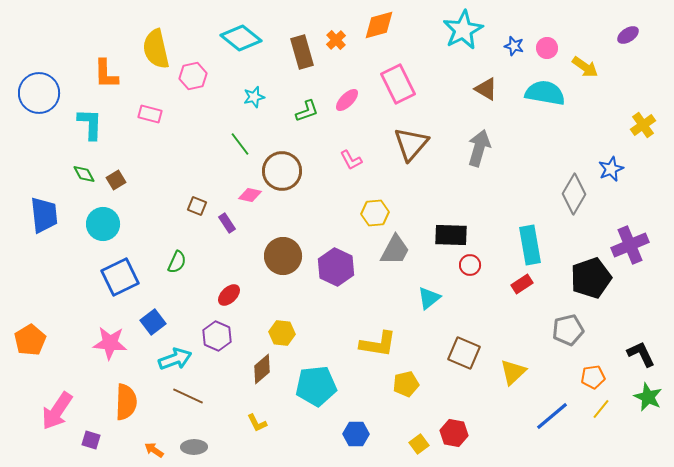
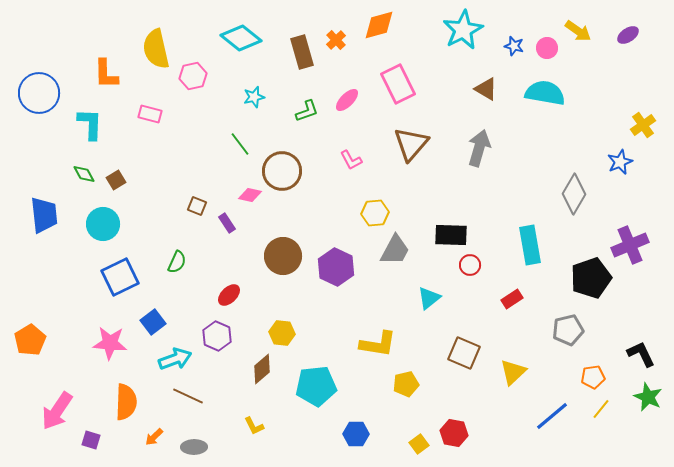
yellow arrow at (585, 67): moved 7 px left, 36 px up
blue star at (611, 169): moved 9 px right, 7 px up
red rectangle at (522, 284): moved 10 px left, 15 px down
yellow L-shape at (257, 423): moved 3 px left, 3 px down
orange arrow at (154, 450): moved 13 px up; rotated 78 degrees counterclockwise
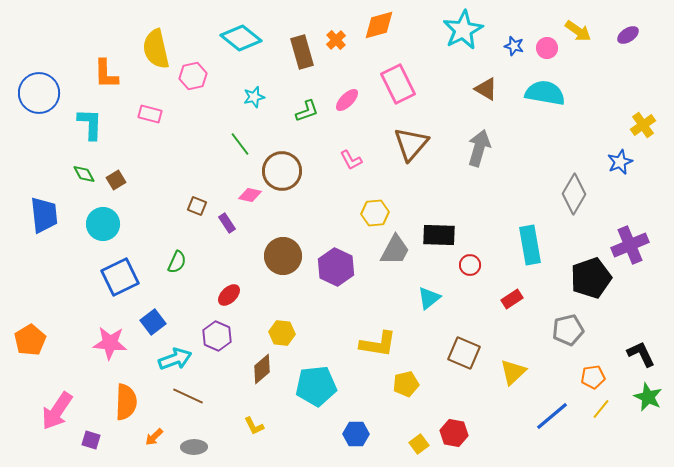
black rectangle at (451, 235): moved 12 px left
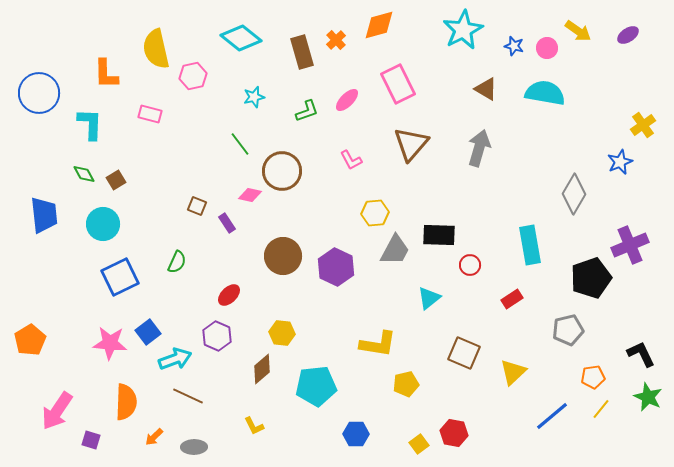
blue square at (153, 322): moved 5 px left, 10 px down
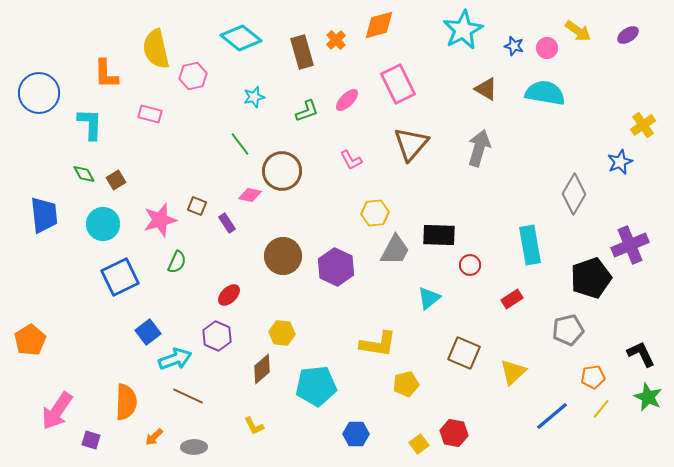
pink star at (110, 343): moved 50 px right, 123 px up; rotated 20 degrees counterclockwise
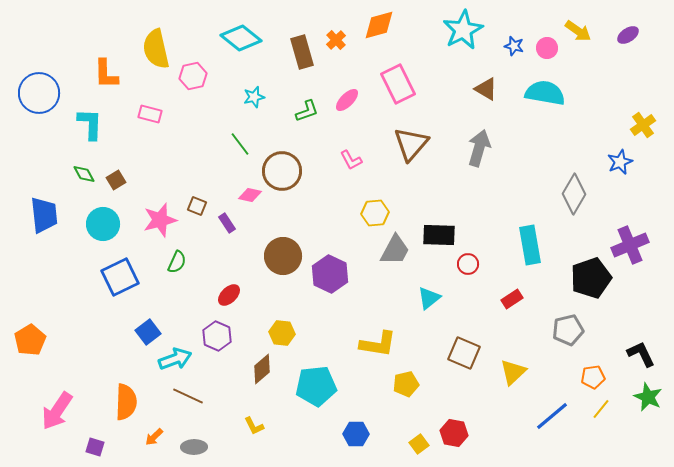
red circle at (470, 265): moved 2 px left, 1 px up
purple hexagon at (336, 267): moved 6 px left, 7 px down
purple square at (91, 440): moved 4 px right, 7 px down
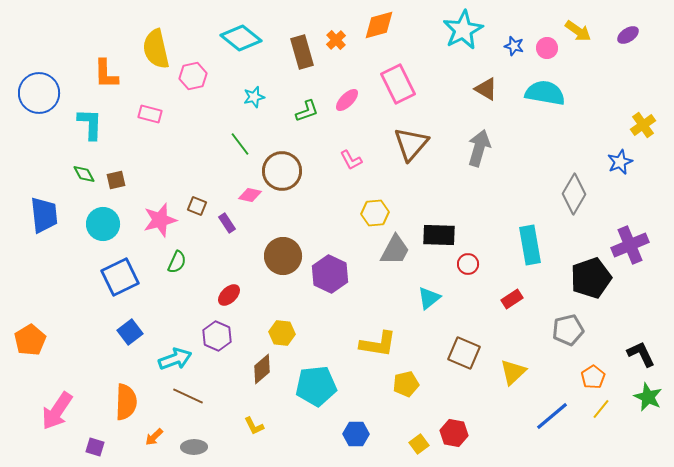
brown square at (116, 180): rotated 18 degrees clockwise
blue square at (148, 332): moved 18 px left
orange pentagon at (593, 377): rotated 25 degrees counterclockwise
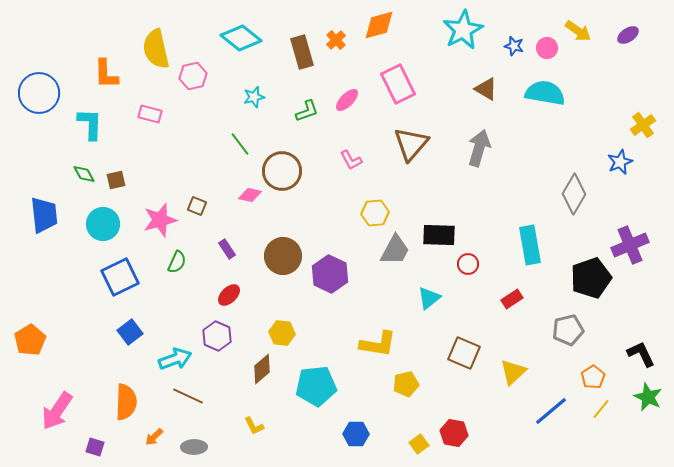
purple rectangle at (227, 223): moved 26 px down
blue line at (552, 416): moved 1 px left, 5 px up
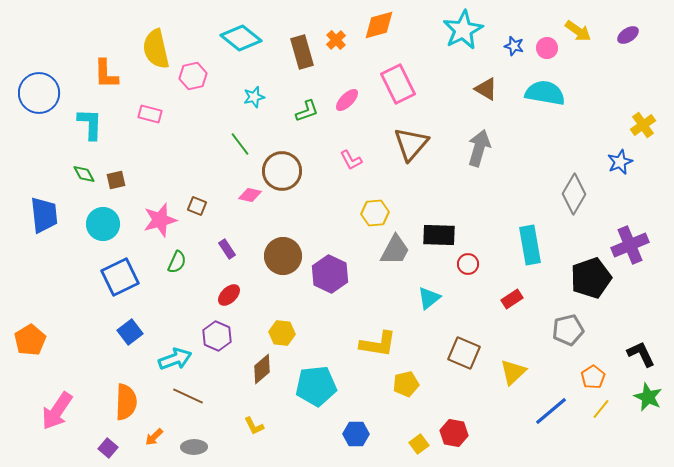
purple square at (95, 447): moved 13 px right, 1 px down; rotated 24 degrees clockwise
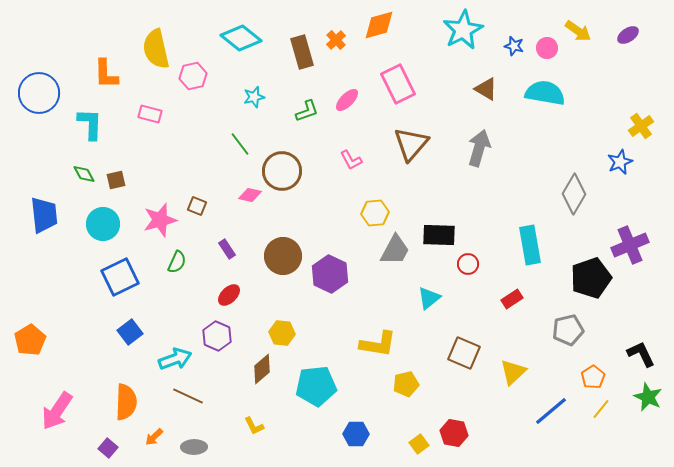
yellow cross at (643, 125): moved 2 px left, 1 px down
